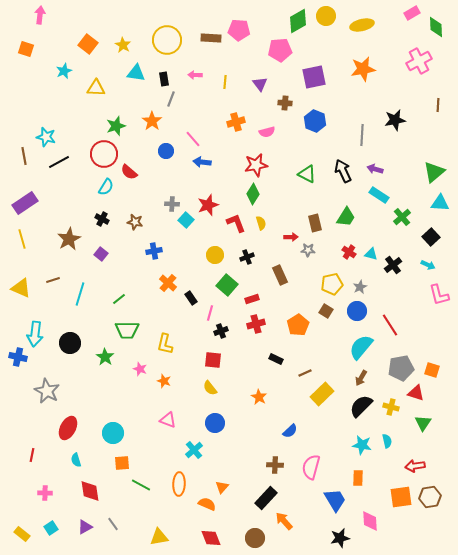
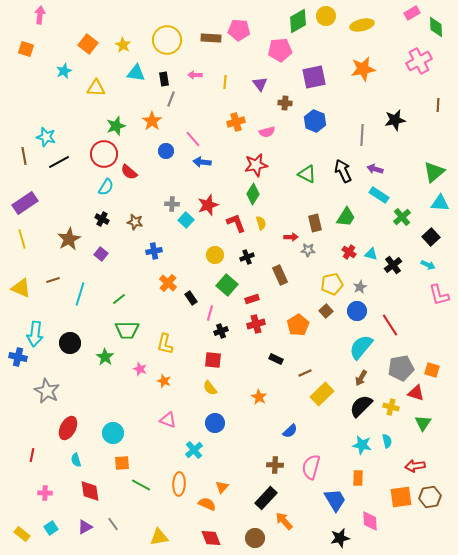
brown square at (326, 311): rotated 16 degrees clockwise
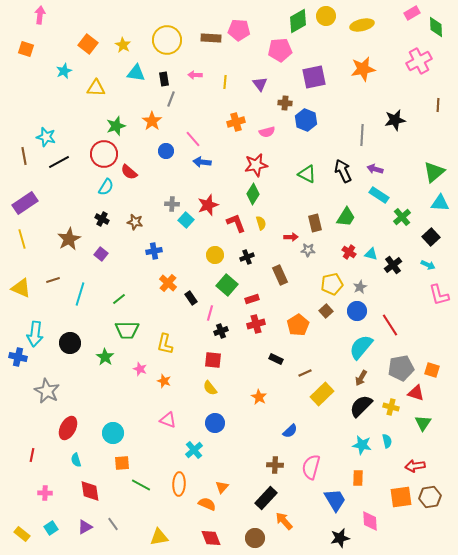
blue hexagon at (315, 121): moved 9 px left, 1 px up
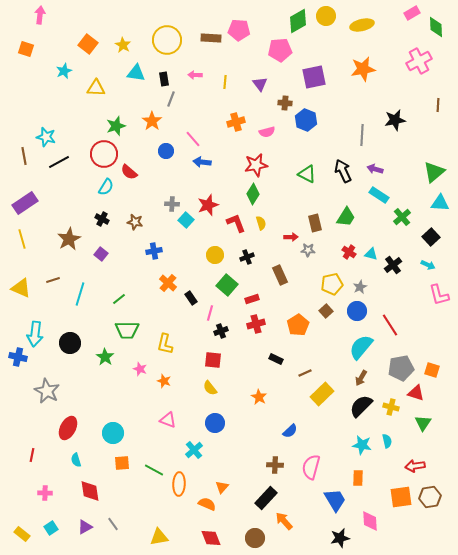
green line at (141, 485): moved 13 px right, 15 px up
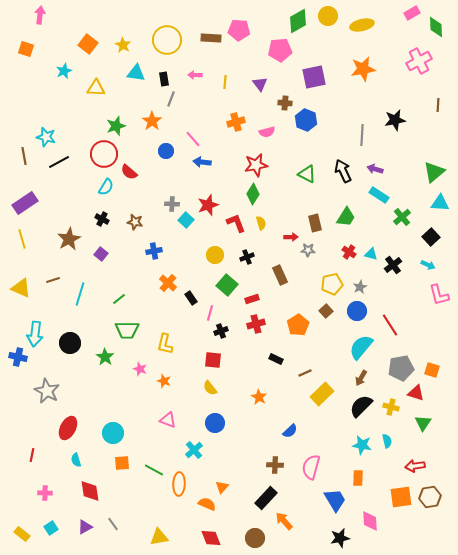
yellow circle at (326, 16): moved 2 px right
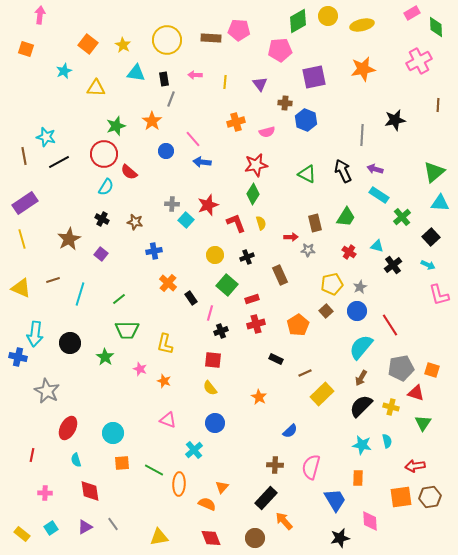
cyan triangle at (371, 254): moved 6 px right, 8 px up
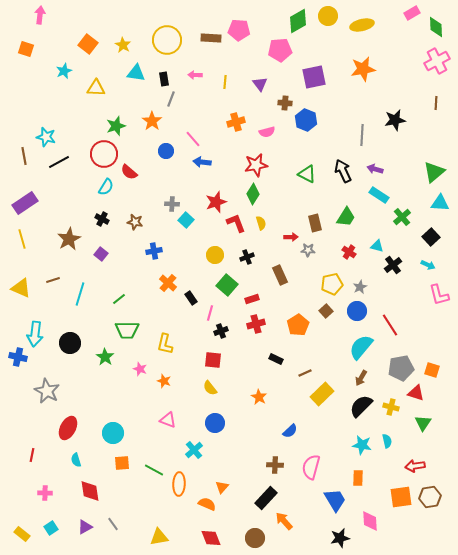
pink cross at (419, 61): moved 18 px right
brown line at (438, 105): moved 2 px left, 2 px up
red star at (208, 205): moved 8 px right, 3 px up
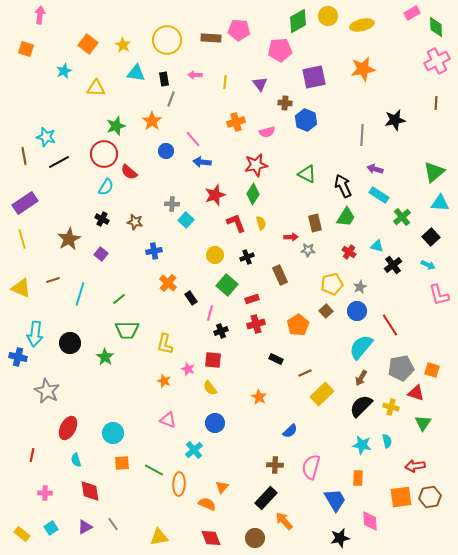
black arrow at (343, 171): moved 15 px down
red star at (216, 202): moved 1 px left, 7 px up
pink star at (140, 369): moved 48 px right
